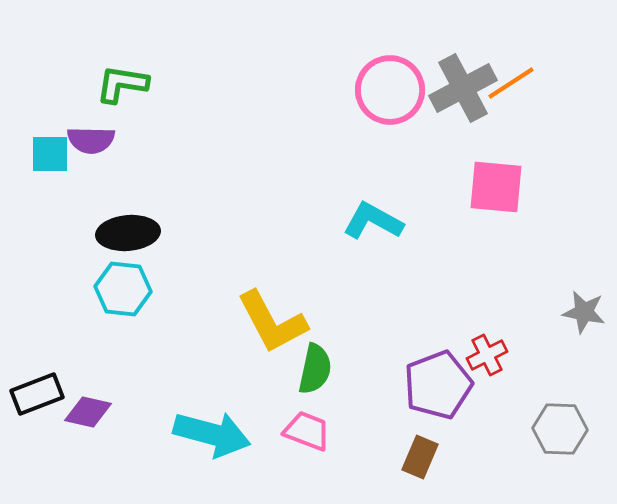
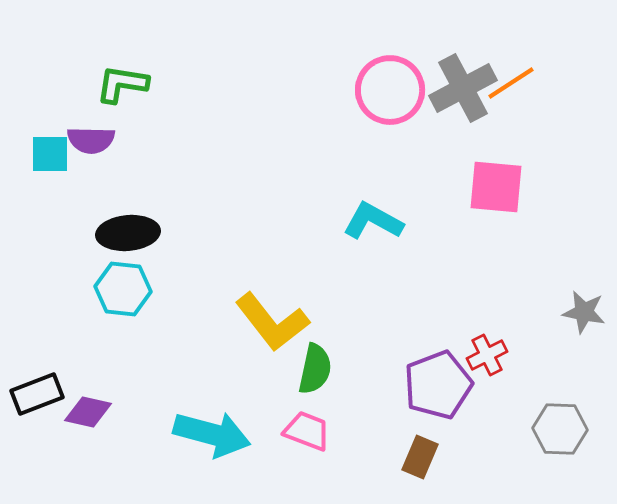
yellow L-shape: rotated 10 degrees counterclockwise
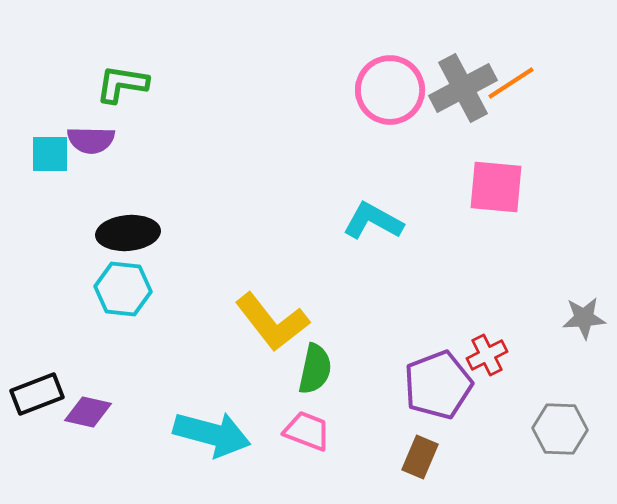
gray star: moved 6 px down; rotated 15 degrees counterclockwise
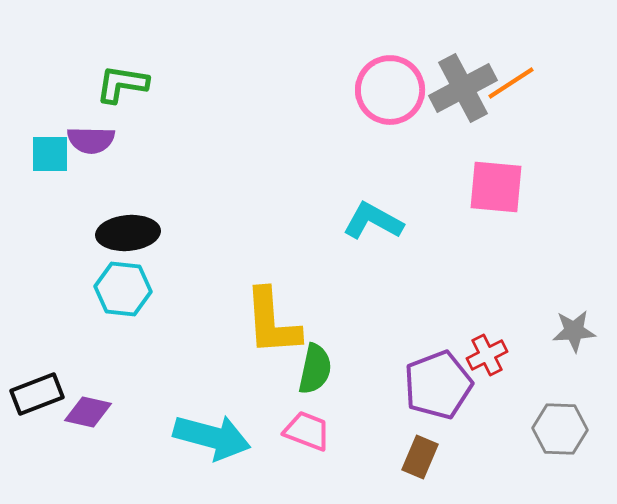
gray star: moved 10 px left, 13 px down
yellow L-shape: rotated 34 degrees clockwise
cyan arrow: moved 3 px down
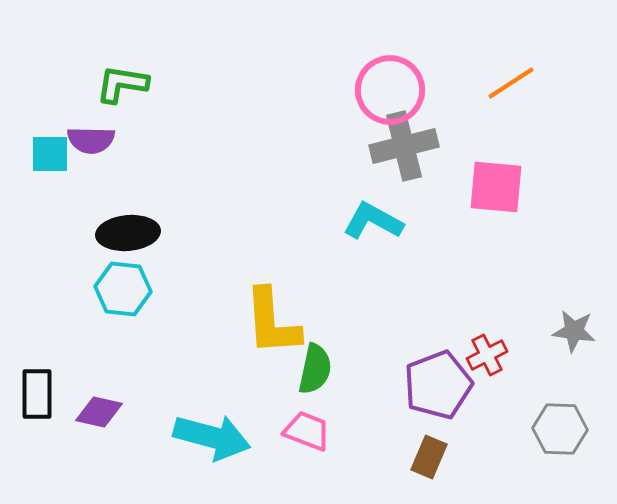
gray cross: moved 59 px left, 58 px down; rotated 14 degrees clockwise
gray star: rotated 12 degrees clockwise
black rectangle: rotated 69 degrees counterclockwise
purple diamond: moved 11 px right
brown rectangle: moved 9 px right
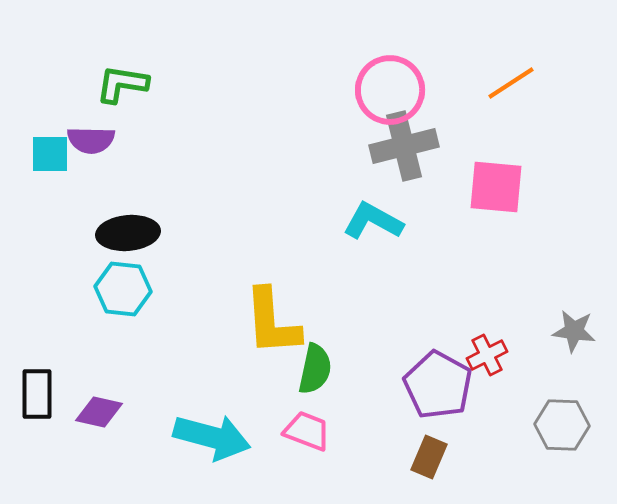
purple pentagon: rotated 22 degrees counterclockwise
gray hexagon: moved 2 px right, 4 px up
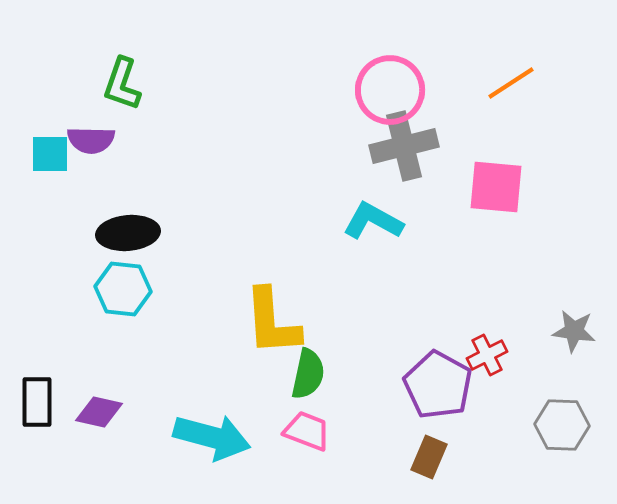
green L-shape: rotated 80 degrees counterclockwise
green semicircle: moved 7 px left, 5 px down
black rectangle: moved 8 px down
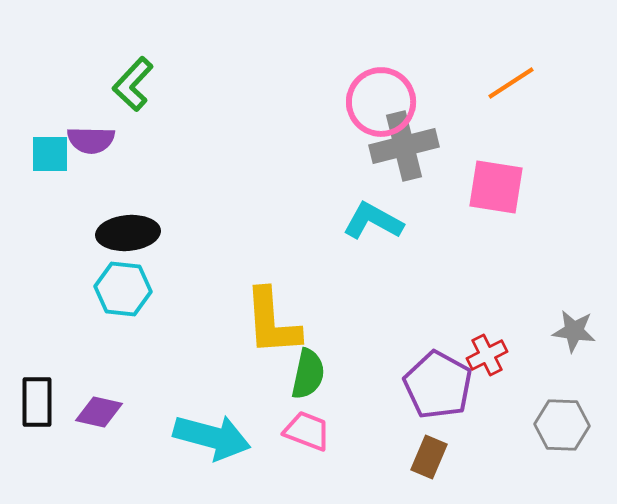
green L-shape: moved 11 px right; rotated 24 degrees clockwise
pink circle: moved 9 px left, 12 px down
pink square: rotated 4 degrees clockwise
